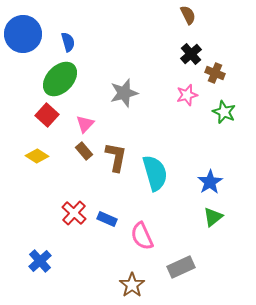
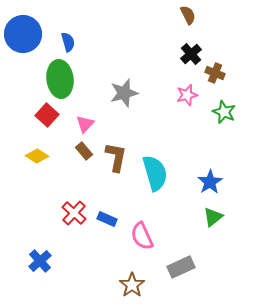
green ellipse: rotated 51 degrees counterclockwise
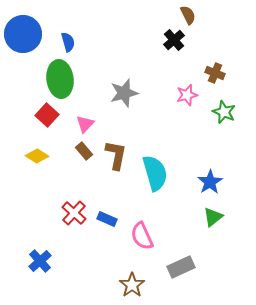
black cross: moved 17 px left, 14 px up
brown L-shape: moved 2 px up
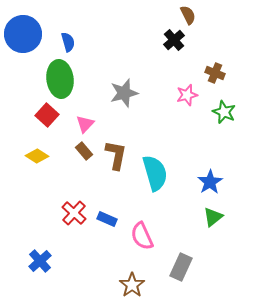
gray rectangle: rotated 40 degrees counterclockwise
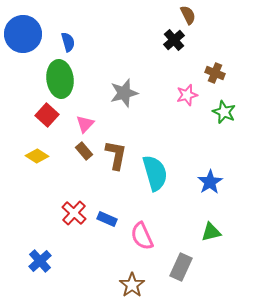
green triangle: moved 2 px left, 15 px down; rotated 25 degrees clockwise
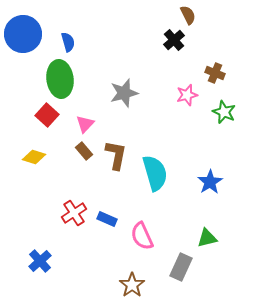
yellow diamond: moved 3 px left, 1 px down; rotated 15 degrees counterclockwise
red cross: rotated 15 degrees clockwise
green triangle: moved 4 px left, 6 px down
